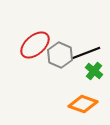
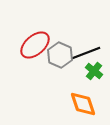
orange diamond: rotated 52 degrees clockwise
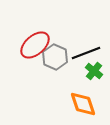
gray hexagon: moved 5 px left, 2 px down
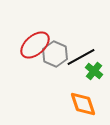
black line: moved 5 px left, 4 px down; rotated 8 degrees counterclockwise
gray hexagon: moved 3 px up
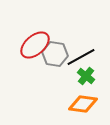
gray hexagon: rotated 15 degrees counterclockwise
green cross: moved 8 px left, 5 px down
orange diamond: rotated 64 degrees counterclockwise
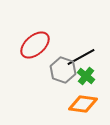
gray hexagon: moved 8 px right, 16 px down; rotated 10 degrees clockwise
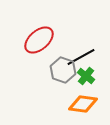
red ellipse: moved 4 px right, 5 px up
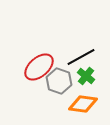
red ellipse: moved 27 px down
gray hexagon: moved 4 px left, 11 px down
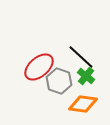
black line: rotated 72 degrees clockwise
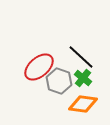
green cross: moved 3 px left, 2 px down
